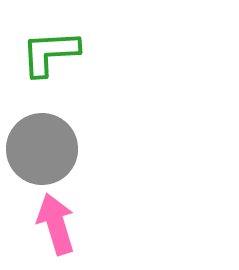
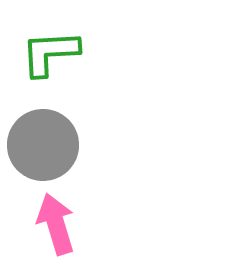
gray circle: moved 1 px right, 4 px up
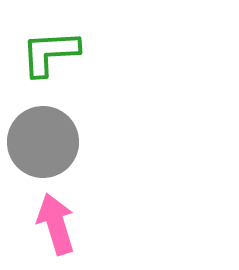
gray circle: moved 3 px up
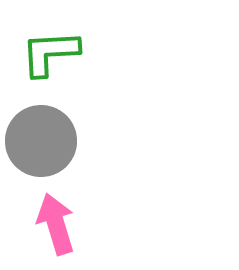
gray circle: moved 2 px left, 1 px up
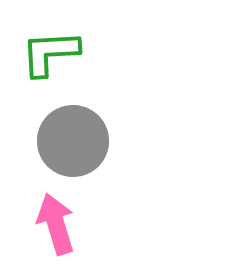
gray circle: moved 32 px right
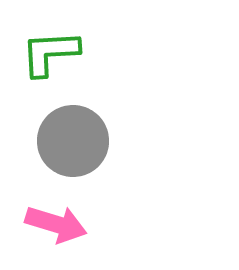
pink arrow: rotated 124 degrees clockwise
